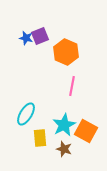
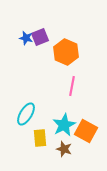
purple square: moved 1 px down
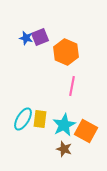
cyan ellipse: moved 3 px left, 5 px down
yellow rectangle: moved 19 px up; rotated 12 degrees clockwise
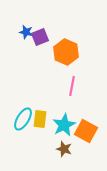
blue star: moved 6 px up
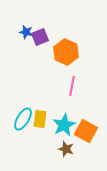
brown star: moved 2 px right
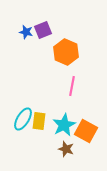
purple square: moved 3 px right, 7 px up
yellow rectangle: moved 1 px left, 2 px down
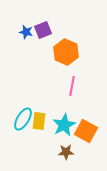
brown star: moved 3 px down; rotated 21 degrees counterclockwise
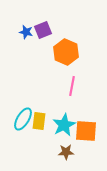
orange square: rotated 25 degrees counterclockwise
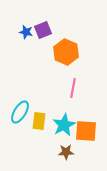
pink line: moved 1 px right, 2 px down
cyan ellipse: moved 3 px left, 7 px up
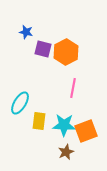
purple square: moved 19 px down; rotated 36 degrees clockwise
orange hexagon: rotated 10 degrees clockwise
cyan ellipse: moved 9 px up
cyan star: rotated 30 degrees clockwise
orange square: rotated 25 degrees counterclockwise
brown star: rotated 21 degrees counterclockwise
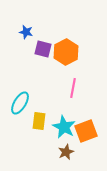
cyan star: moved 2 px down; rotated 25 degrees clockwise
